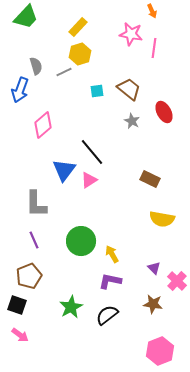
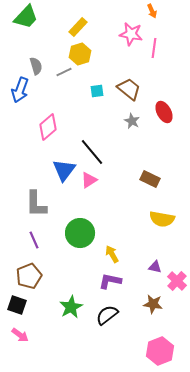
pink diamond: moved 5 px right, 2 px down
green circle: moved 1 px left, 8 px up
purple triangle: moved 1 px right, 1 px up; rotated 32 degrees counterclockwise
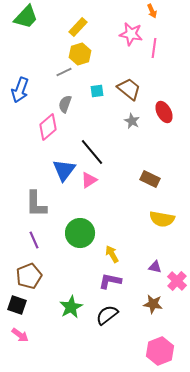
gray semicircle: moved 29 px right, 38 px down; rotated 144 degrees counterclockwise
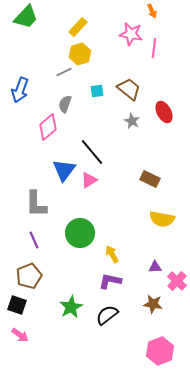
purple triangle: rotated 16 degrees counterclockwise
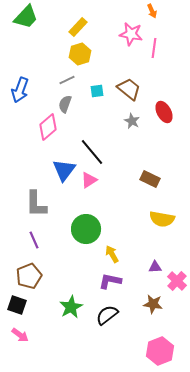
gray line: moved 3 px right, 8 px down
green circle: moved 6 px right, 4 px up
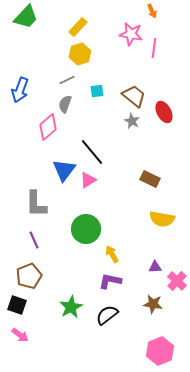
brown trapezoid: moved 5 px right, 7 px down
pink triangle: moved 1 px left
